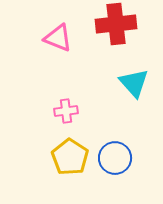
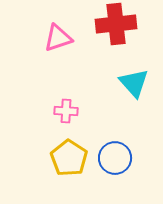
pink triangle: rotated 40 degrees counterclockwise
pink cross: rotated 10 degrees clockwise
yellow pentagon: moved 1 px left, 1 px down
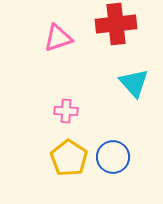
blue circle: moved 2 px left, 1 px up
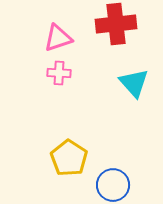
pink cross: moved 7 px left, 38 px up
blue circle: moved 28 px down
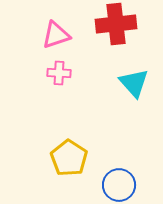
pink triangle: moved 2 px left, 3 px up
blue circle: moved 6 px right
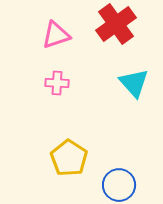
red cross: rotated 30 degrees counterclockwise
pink cross: moved 2 px left, 10 px down
